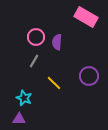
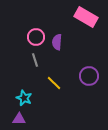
gray line: moved 1 px right, 1 px up; rotated 48 degrees counterclockwise
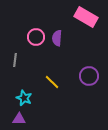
purple semicircle: moved 4 px up
gray line: moved 20 px left; rotated 24 degrees clockwise
yellow line: moved 2 px left, 1 px up
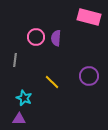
pink rectangle: moved 3 px right; rotated 15 degrees counterclockwise
purple semicircle: moved 1 px left
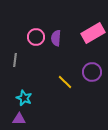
pink rectangle: moved 4 px right, 16 px down; rotated 45 degrees counterclockwise
purple circle: moved 3 px right, 4 px up
yellow line: moved 13 px right
